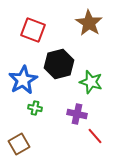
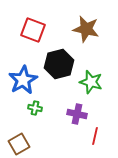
brown star: moved 3 px left, 6 px down; rotated 20 degrees counterclockwise
red line: rotated 54 degrees clockwise
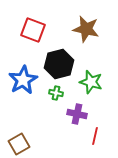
green cross: moved 21 px right, 15 px up
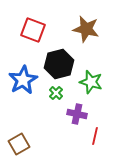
green cross: rotated 32 degrees clockwise
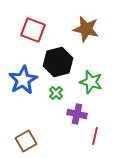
black hexagon: moved 1 px left, 2 px up
brown square: moved 7 px right, 3 px up
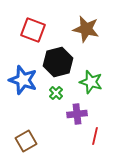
blue star: rotated 24 degrees counterclockwise
purple cross: rotated 18 degrees counterclockwise
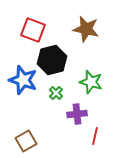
black hexagon: moved 6 px left, 2 px up
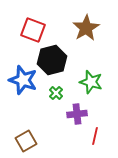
brown star: moved 1 px up; rotated 28 degrees clockwise
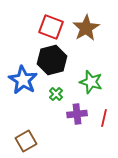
red square: moved 18 px right, 3 px up
blue star: rotated 12 degrees clockwise
green cross: moved 1 px down
red line: moved 9 px right, 18 px up
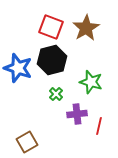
blue star: moved 5 px left, 12 px up; rotated 12 degrees counterclockwise
red line: moved 5 px left, 8 px down
brown square: moved 1 px right, 1 px down
